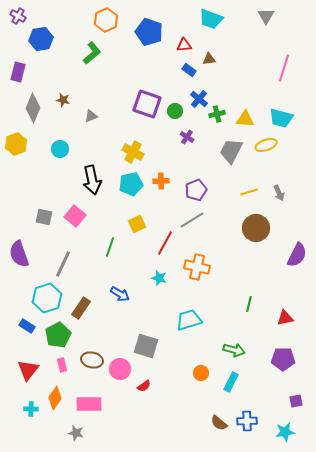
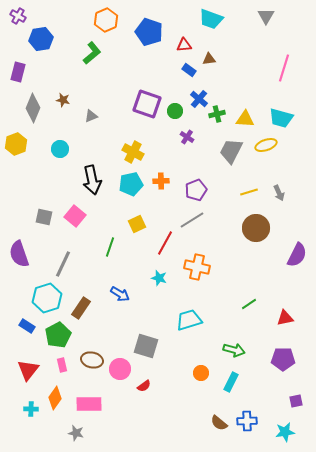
green line at (249, 304): rotated 42 degrees clockwise
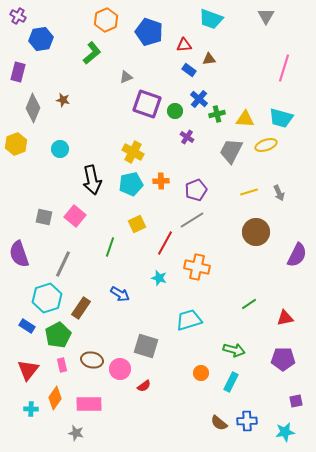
gray triangle at (91, 116): moved 35 px right, 39 px up
brown circle at (256, 228): moved 4 px down
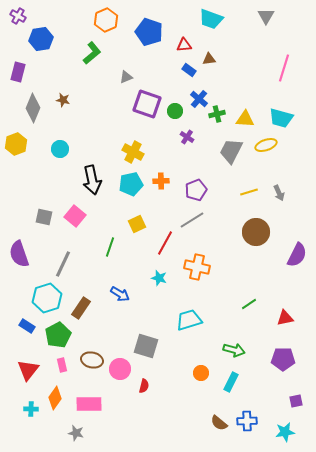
red semicircle at (144, 386): rotated 40 degrees counterclockwise
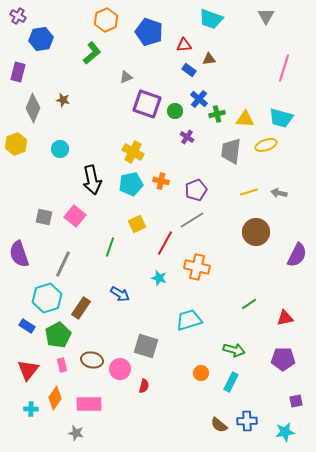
gray trapezoid at (231, 151): rotated 20 degrees counterclockwise
orange cross at (161, 181): rotated 14 degrees clockwise
gray arrow at (279, 193): rotated 126 degrees clockwise
brown semicircle at (219, 423): moved 2 px down
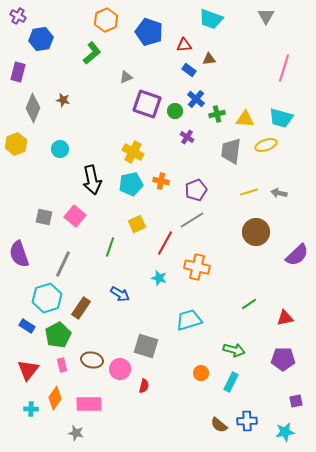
blue cross at (199, 99): moved 3 px left
purple semicircle at (297, 255): rotated 20 degrees clockwise
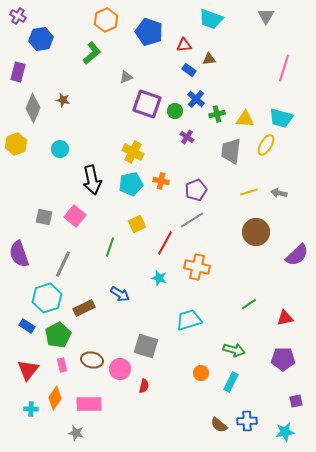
yellow ellipse at (266, 145): rotated 40 degrees counterclockwise
brown rectangle at (81, 308): moved 3 px right; rotated 30 degrees clockwise
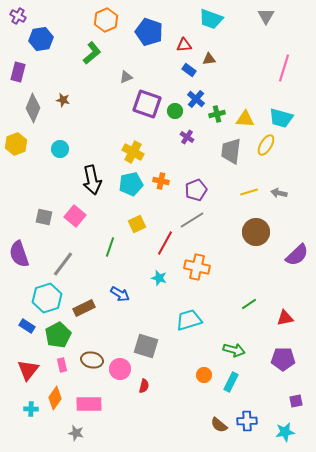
gray line at (63, 264): rotated 12 degrees clockwise
orange circle at (201, 373): moved 3 px right, 2 px down
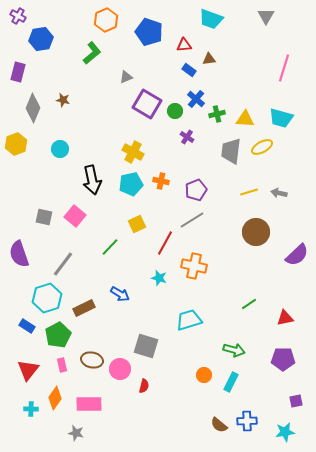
purple square at (147, 104): rotated 12 degrees clockwise
yellow ellipse at (266, 145): moved 4 px left, 2 px down; rotated 30 degrees clockwise
green line at (110, 247): rotated 24 degrees clockwise
orange cross at (197, 267): moved 3 px left, 1 px up
